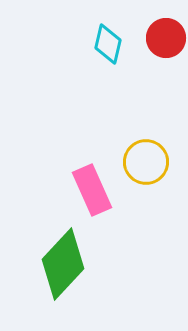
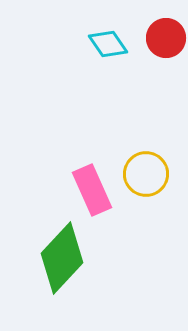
cyan diamond: rotated 48 degrees counterclockwise
yellow circle: moved 12 px down
green diamond: moved 1 px left, 6 px up
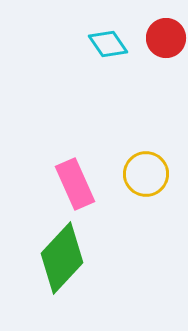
pink rectangle: moved 17 px left, 6 px up
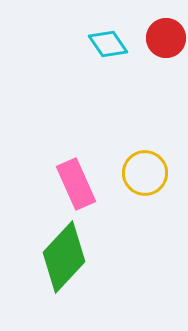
yellow circle: moved 1 px left, 1 px up
pink rectangle: moved 1 px right
green diamond: moved 2 px right, 1 px up
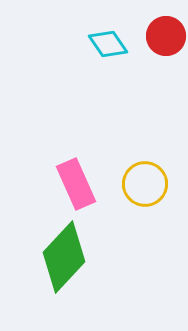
red circle: moved 2 px up
yellow circle: moved 11 px down
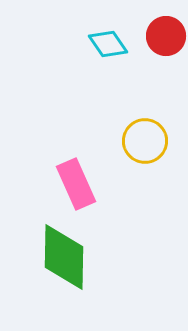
yellow circle: moved 43 px up
green diamond: rotated 42 degrees counterclockwise
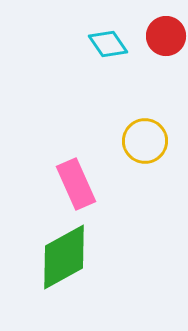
green diamond: rotated 60 degrees clockwise
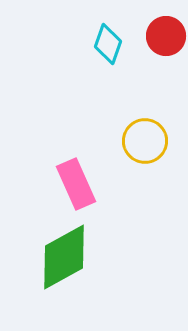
cyan diamond: rotated 54 degrees clockwise
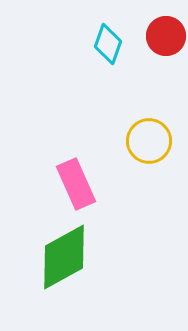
yellow circle: moved 4 px right
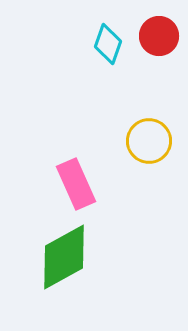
red circle: moved 7 px left
